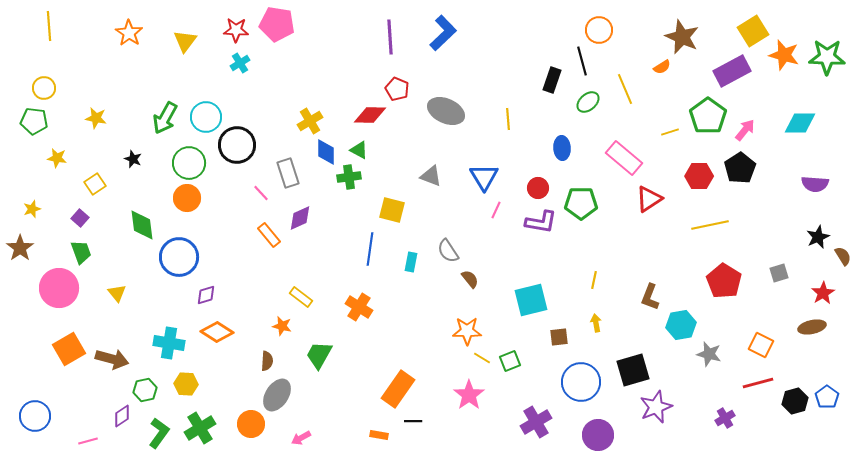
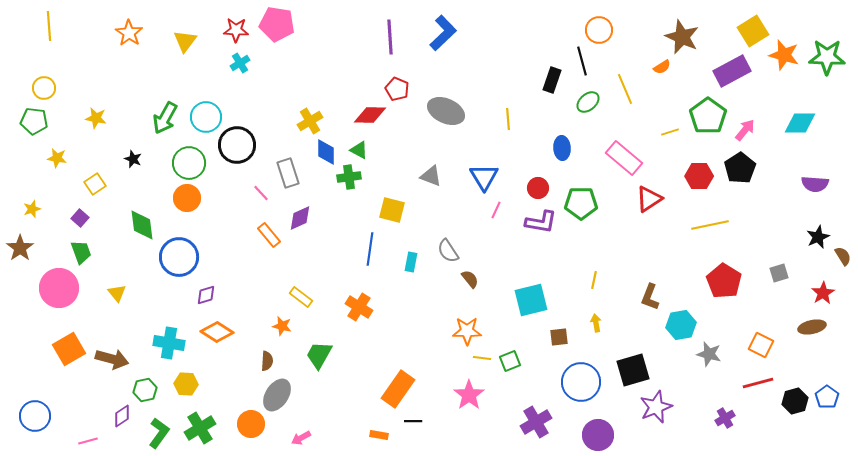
yellow line at (482, 358): rotated 24 degrees counterclockwise
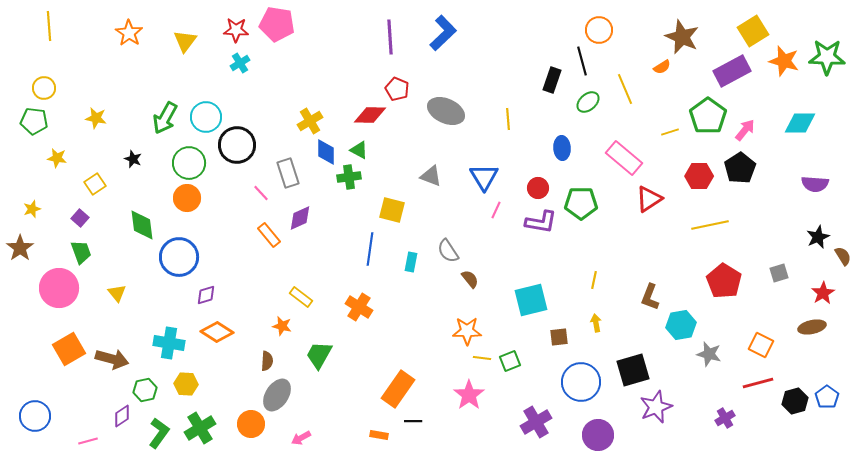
orange star at (784, 55): moved 6 px down
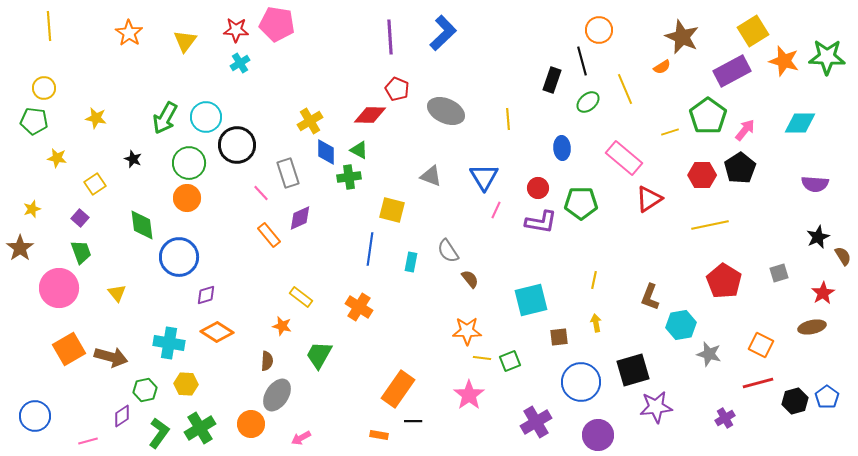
red hexagon at (699, 176): moved 3 px right, 1 px up
brown arrow at (112, 359): moved 1 px left, 2 px up
purple star at (656, 407): rotated 16 degrees clockwise
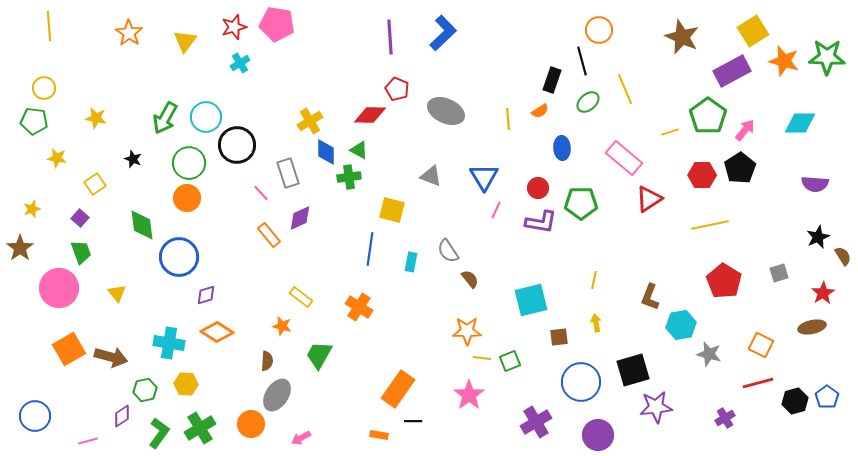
red star at (236, 30): moved 2 px left, 3 px up; rotated 20 degrees counterclockwise
orange semicircle at (662, 67): moved 122 px left, 44 px down
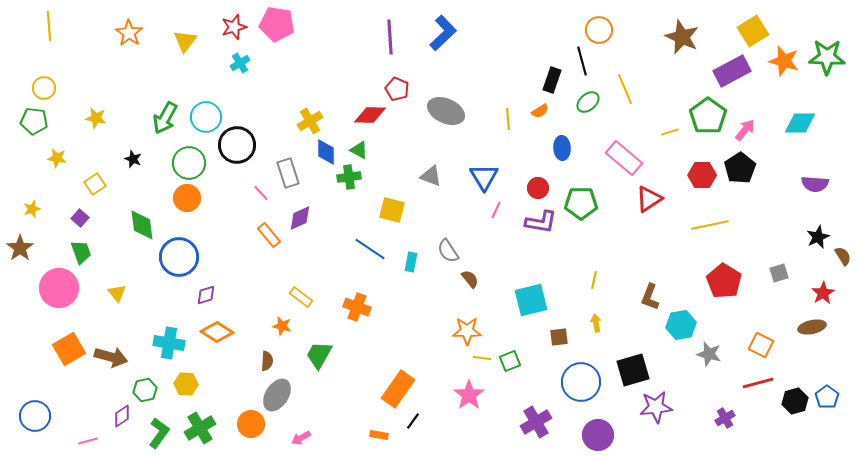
blue line at (370, 249): rotated 64 degrees counterclockwise
orange cross at (359, 307): moved 2 px left; rotated 12 degrees counterclockwise
black line at (413, 421): rotated 54 degrees counterclockwise
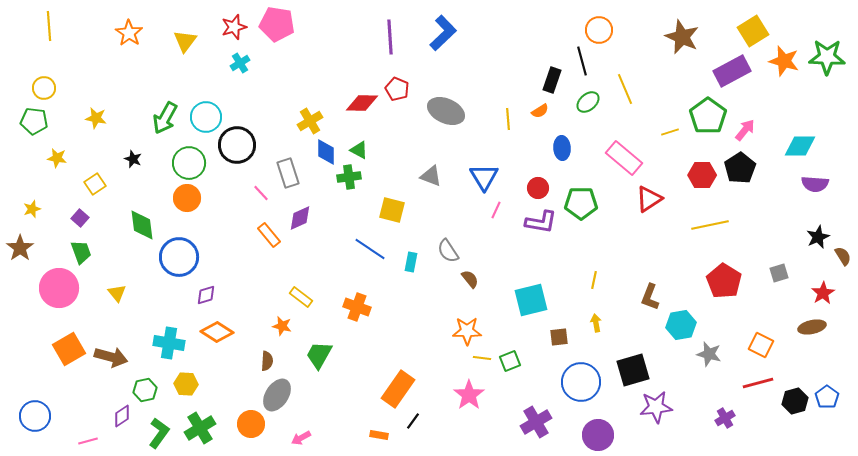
red diamond at (370, 115): moved 8 px left, 12 px up
cyan diamond at (800, 123): moved 23 px down
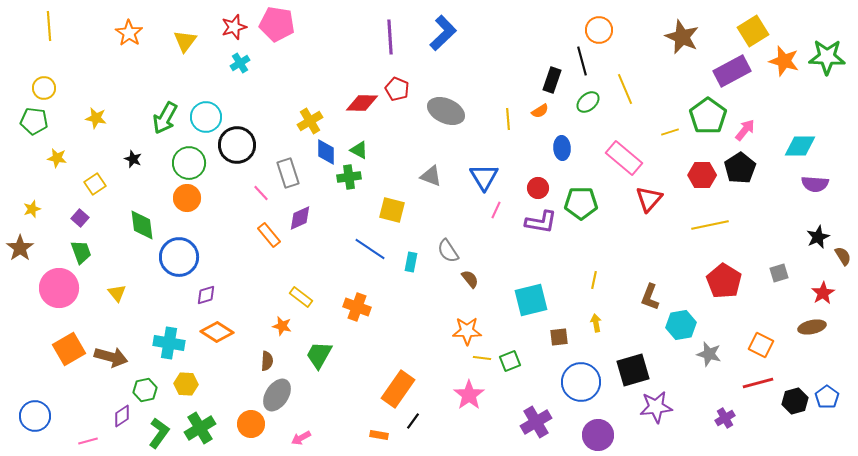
red triangle at (649, 199): rotated 16 degrees counterclockwise
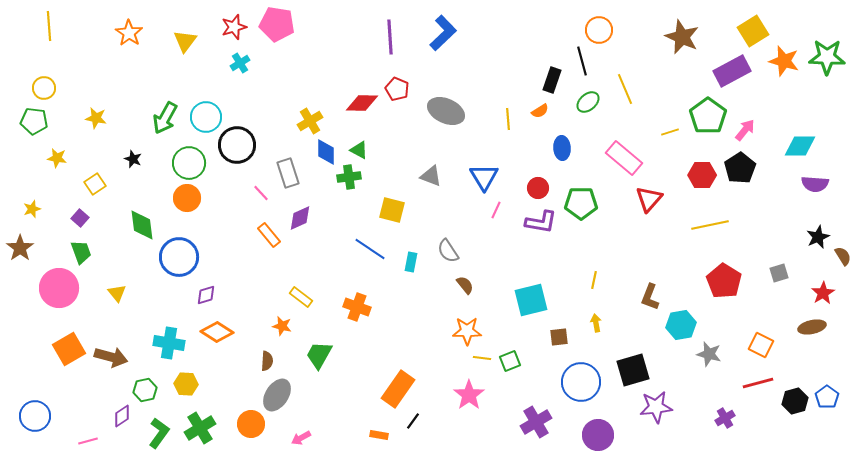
brown semicircle at (470, 279): moved 5 px left, 6 px down
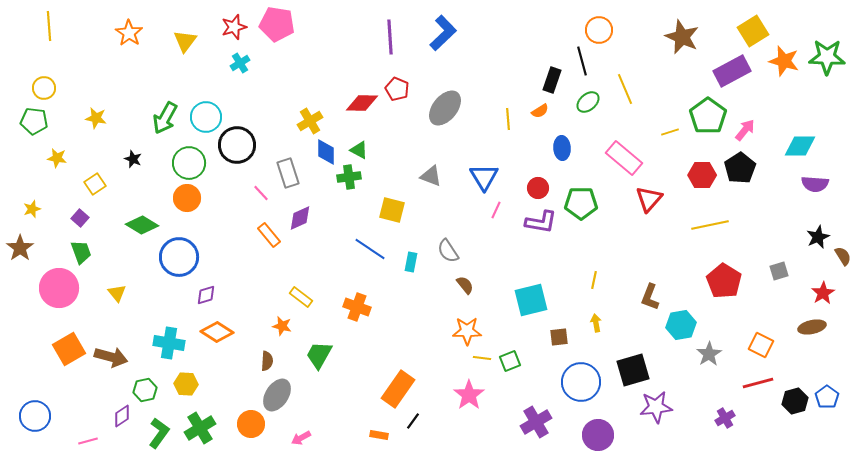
gray ellipse at (446, 111): moved 1 px left, 3 px up; rotated 75 degrees counterclockwise
green diamond at (142, 225): rotated 52 degrees counterclockwise
gray square at (779, 273): moved 2 px up
gray star at (709, 354): rotated 25 degrees clockwise
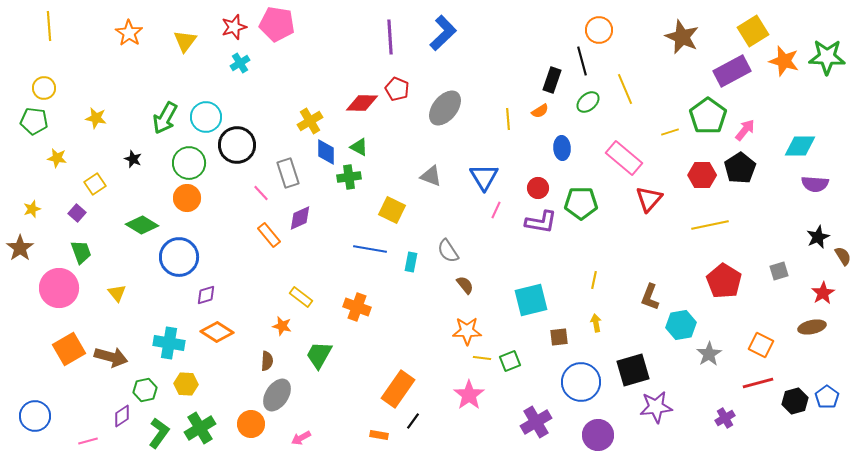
green triangle at (359, 150): moved 3 px up
yellow square at (392, 210): rotated 12 degrees clockwise
purple square at (80, 218): moved 3 px left, 5 px up
blue line at (370, 249): rotated 24 degrees counterclockwise
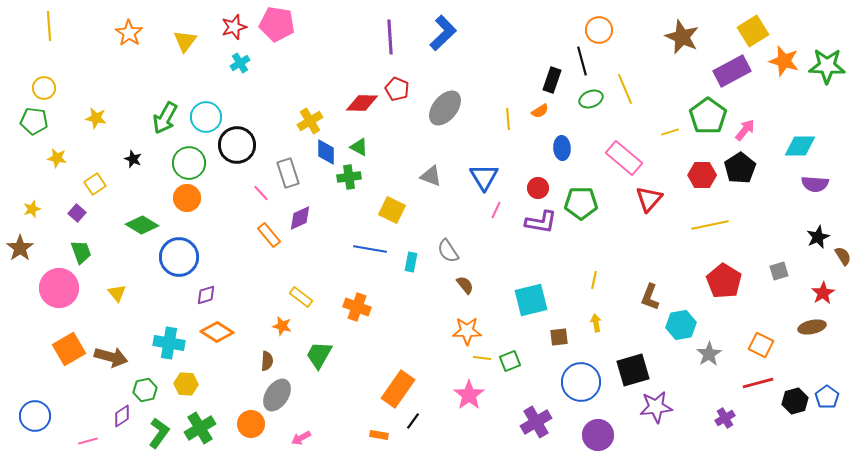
green star at (827, 57): moved 9 px down
green ellipse at (588, 102): moved 3 px right, 3 px up; rotated 20 degrees clockwise
